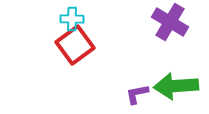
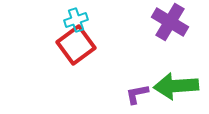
cyan cross: moved 4 px right, 1 px down; rotated 20 degrees counterclockwise
red square: moved 1 px right
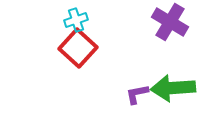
red square: moved 2 px right, 3 px down; rotated 12 degrees counterclockwise
green arrow: moved 3 px left, 2 px down
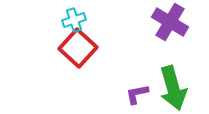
cyan cross: moved 2 px left
green arrow: rotated 102 degrees counterclockwise
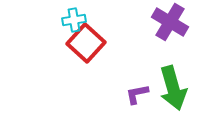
cyan cross: rotated 10 degrees clockwise
red square: moved 8 px right, 5 px up
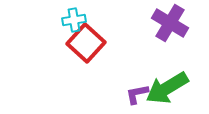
purple cross: moved 1 px down
green arrow: moved 6 px left; rotated 75 degrees clockwise
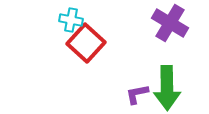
cyan cross: moved 3 px left; rotated 20 degrees clockwise
green arrow: rotated 60 degrees counterclockwise
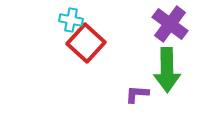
purple cross: moved 1 px down; rotated 6 degrees clockwise
green arrow: moved 18 px up
purple L-shape: rotated 15 degrees clockwise
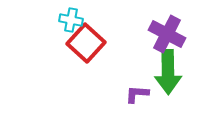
purple cross: moved 3 px left, 10 px down; rotated 9 degrees counterclockwise
green arrow: moved 1 px right, 2 px down
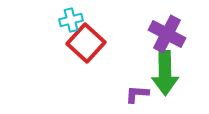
cyan cross: rotated 25 degrees counterclockwise
green arrow: moved 3 px left, 1 px down
